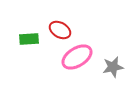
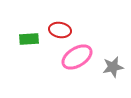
red ellipse: rotated 20 degrees counterclockwise
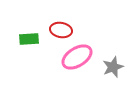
red ellipse: moved 1 px right
gray star: rotated 10 degrees counterclockwise
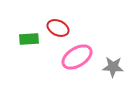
red ellipse: moved 3 px left, 2 px up; rotated 15 degrees clockwise
gray star: rotated 25 degrees clockwise
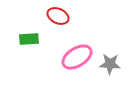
red ellipse: moved 12 px up
gray star: moved 3 px left, 3 px up
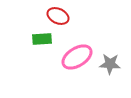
green rectangle: moved 13 px right
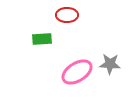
red ellipse: moved 9 px right, 1 px up; rotated 25 degrees counterclockwise
pink ellipse: moved 15 px down
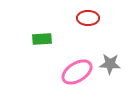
red ellipse: moved 21 px right, 3 px down
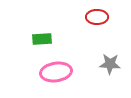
red ellipse: moved 9 px right, 1 px up
pink ellipse: moved 21 px left; rotated 24 degrees clockwise
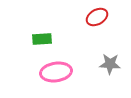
red ellipse: rotated 30 degrees counterclockwise
